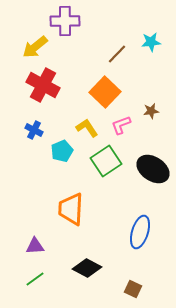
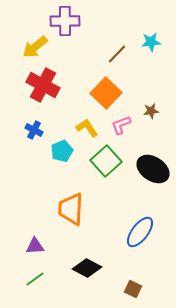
orange square: moved 1 px right, 1 px down
green square: rotated 8 degrees counterclockwise
blue ellipse: rotated 20 degrees clockwise
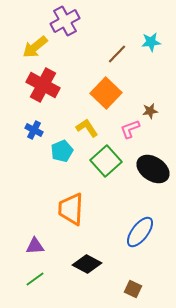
purple cross: rotated 28 degrees counterclockwise
brown star: moved 1 px left
pink L-shape: moved 9 px right, 4 px down
black diamond: moved 4 px up
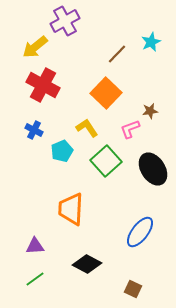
cyan star: rotated 18 degrees counterclockwise
black ellipse: rotated 24 degrees clockwise
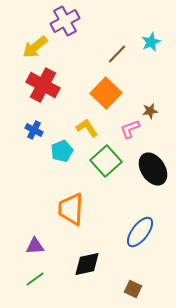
black diamond: rotated 40 degrees counterclockwise
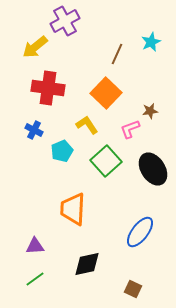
brown line: rotated 20 degrees counterclockwise
red cross: moved 5 px right, 3 px down; rotated 20 degrees counterclockwise
yellow L-shape: moved 3 px up
orange trapezoid: moved 2 px right
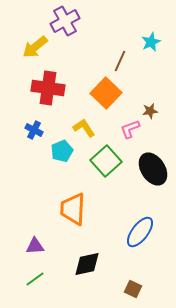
brown line: moved 3 px right, 7 px down
yellow L-shape: moved 3 px left, 3 px down
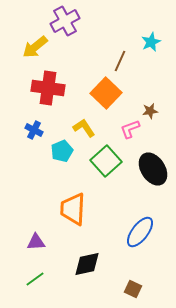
purple triangle: moved 1 px right, 4 px up
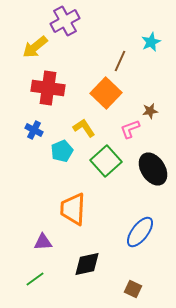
purple triangle: moved 7 px right
